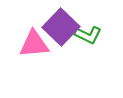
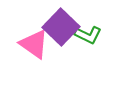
pink triangle: rotated 40 degrees clockwise
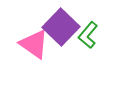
green L-shape: rotated 104 degrees clockwise
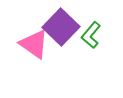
green L-shape: moved 3 px right
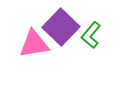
pink triangle: rotated 44 degrees counterclockwise
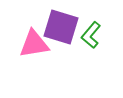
purple square: rotated 27 degrees counterclockwise
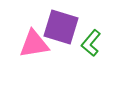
green L-shape: moved 8 px down
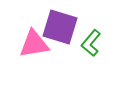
purple square: moved 1 px left
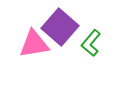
purple square: rotated 24 degrees clockwise
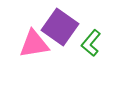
purple square: rotated 6 degrees counterclockwise
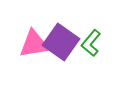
purple square: moved 1 px right, 15 px down
